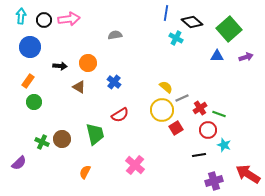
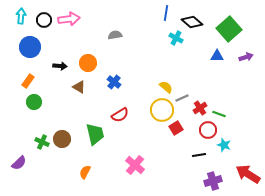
purple cross: moved 1 px left
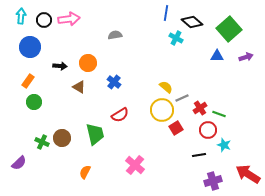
brown circle: moved 1 px up
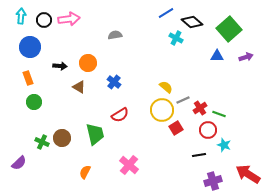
blue line: rotated 49 degrees clockwise
orange rectangle: moved 3 px up; rotated 56 degrees counterclockwise
gray line: moved 1 px right, 2 px down
pink cross: moved 6 px left
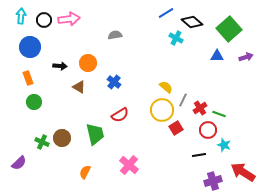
gray line: rotated 40 degrees counterclockwise
red arrow: moved 5 px left, 2 px up
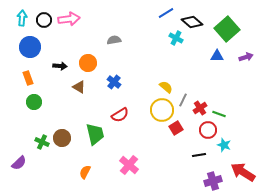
cyan arrow: moved 1 px right, 2 px down
green square: moved 2 px left
gray semicircle: moved 1 px left, 5 px down
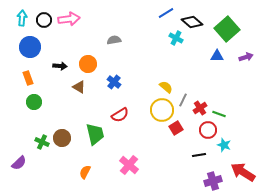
orange circle: moved 1 px down
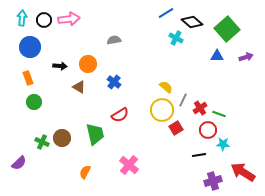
cyan star: moved 1 px left, 1 px up; rotated 16 degrees counterclockwise
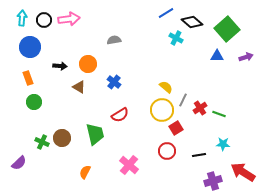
red circle: moved 41 px left, 21 px down
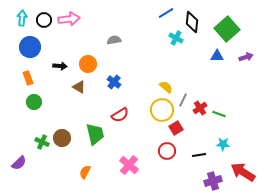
black diamond: rotated 55 degrees clockwise
